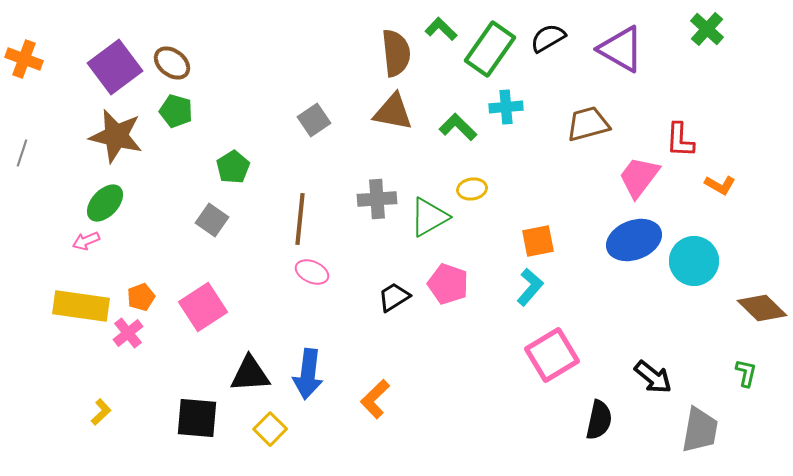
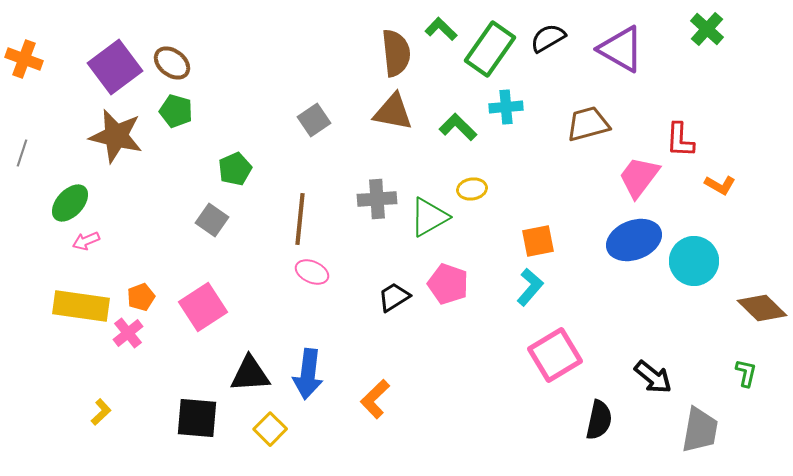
green pentagon at (233, 167): moved 2 px right, 2 px down; rotated 8 degrees clockwise
green ellipse at (105, 203): moved 35 px left
pink square at (552, 355): moved 3 px right
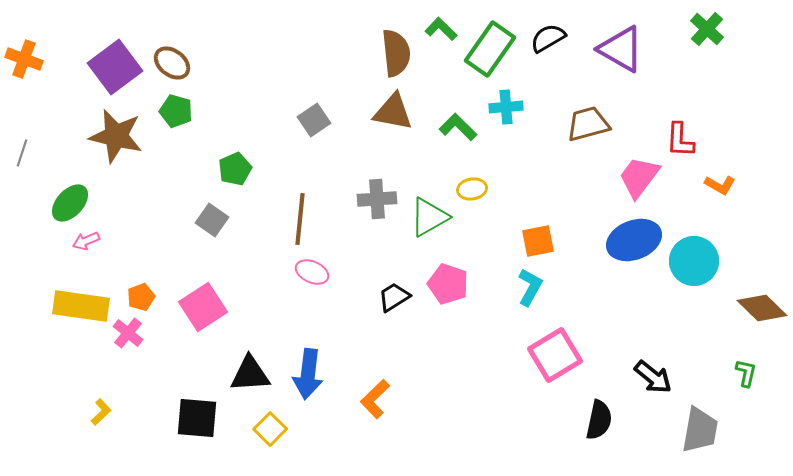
cyan L-shape at (530, 287): rotated 12 degrees counterclockwise
pink cross at (128, 333): rotated 12 degrees counterclockwise
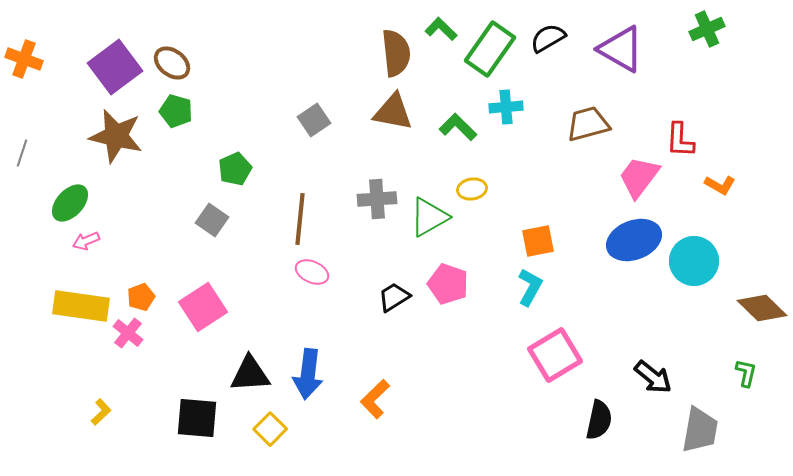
green cross at (707, 29): rotated 24 degrees clockwise
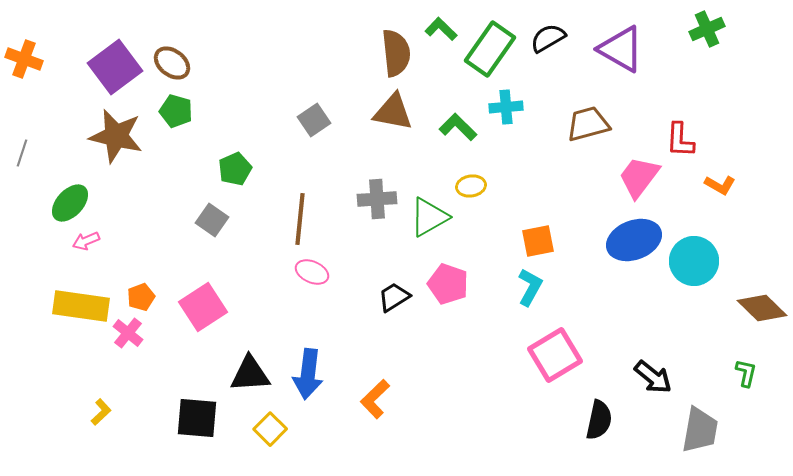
yellow ellipse at (472, 189): moved 1 px left, 3 px up
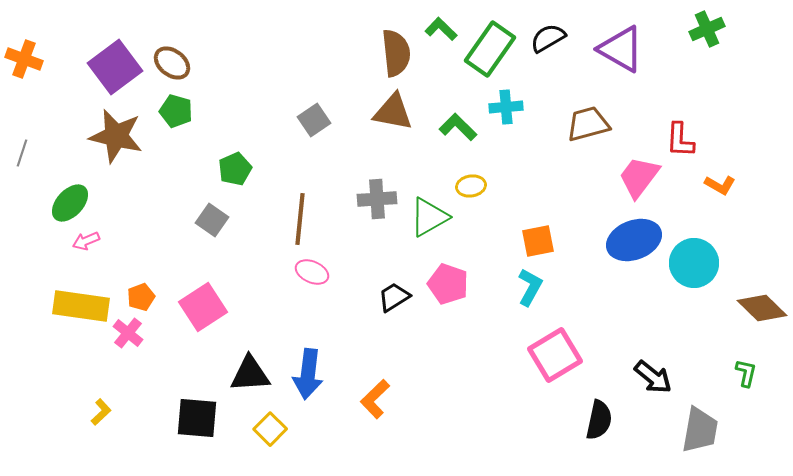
cyan circle at (694, 261): moved 2 px down
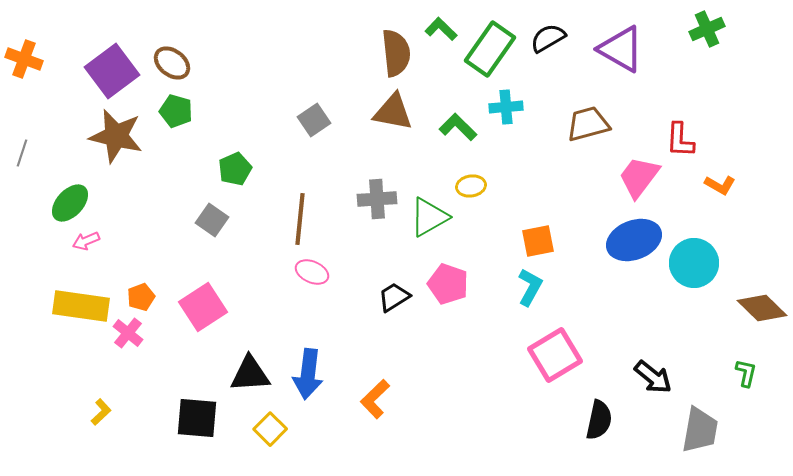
purple square at (115, 67): moved 3 px left, 4 px down
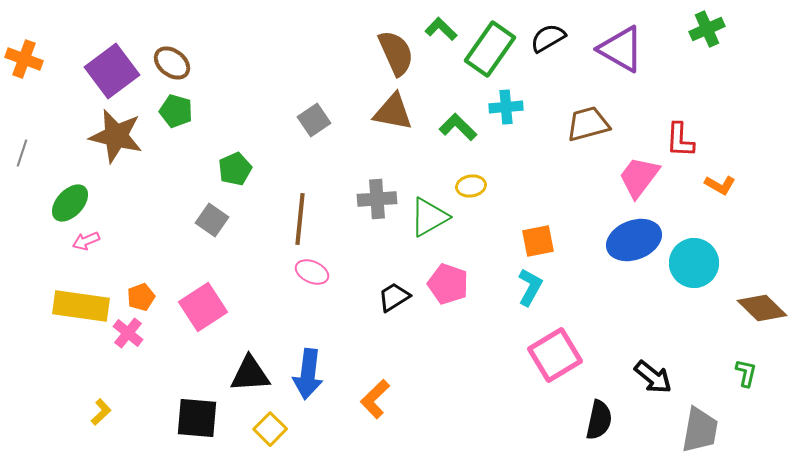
brown semicircle at (396, 53): rotated 18 degrees counterclockwise
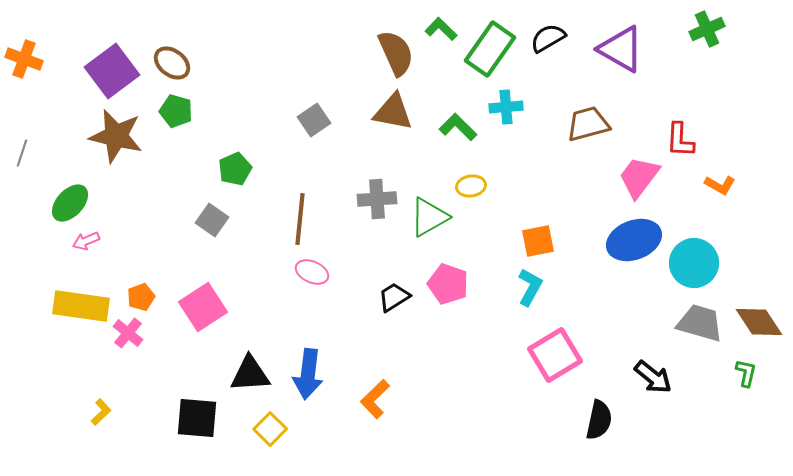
brown diamond at (762, 308): moved 3 px left, 14 px down; rotated 12 degrees clockwise
gray trapezoid at (700, 430): moved 107 px up; rotated 84 degrees counterclockwise
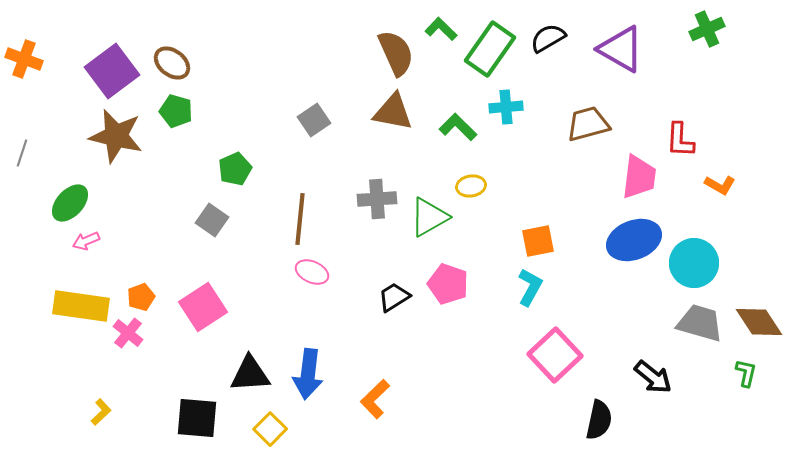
pink trapezoid at (639, 177): rotated 150 degrees clockwise
pink square at (555, 355): rotated 12 degrees counterclockwise
